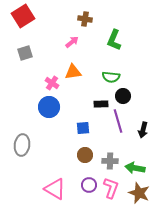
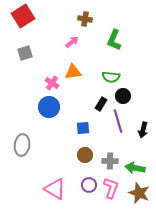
black rectangle: rotated 56 degrees counterclockwise
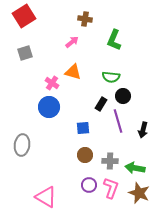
red square: moved 1 px right
orange triangle: rotated 24 degrees clockwise
pink triangle: moved 9 px left, 8 px down
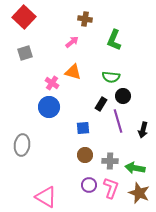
red square: moved 1 px down; rotated 15 degrees counterclockwise
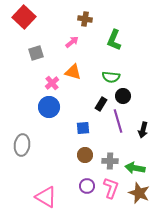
gray square: moved 11 px right
pink cross: rotated 16 degrees clockwise
purple circle: moved 2 px left, 1 px down
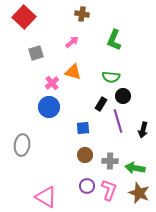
brown cross: moved 3 px left, 5 px up
pink L-shape: moved 2 px left, 2 px down
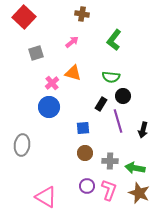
green L-shape: rotated 15 degrees clockwise
orange triangle: moved 1 px down
brown circle: moved 2 px up
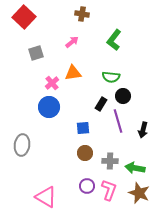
orange triangle: rotated 24 degrees counterclockwise
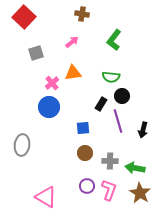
black circle: moved 1 px left
brown star: moved 1 px right; rotated 10 degrees clockwise
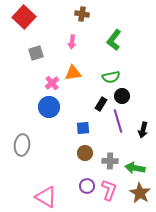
pink arrow: rotated 136 degrees clockwise
green semicircle: rotated 18 degrees counterclockwise
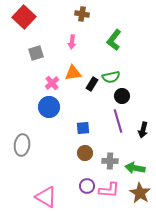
black rectangle: moved 9 px left, 20 px up
pink L-shape: rotated 75 degrees clockwise
